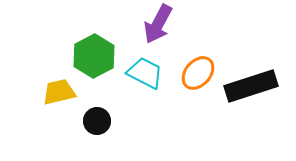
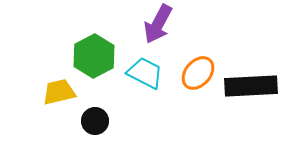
black rectangle: rotated 15 degrees clockwise
black circle: moved 2 px left
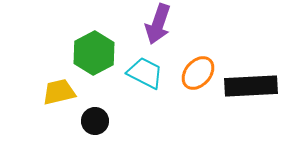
purple arrow: rotated 9 degrees counterclockwise
green hexagon: moved 3 px up
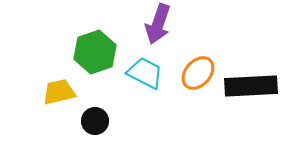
green hexagon: moved 1 px right, 1 px up; rotated 9 degrees clockwise
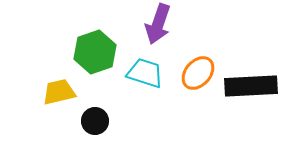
cyan trapezoid: rotated 9 degrees counterclockwise
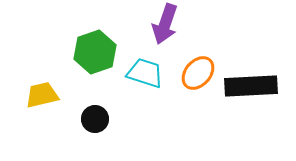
purple arrow: moved 7 px right
yellow trapezoid: moved 17 px left, 3 px down
black circle: moved 2 px up
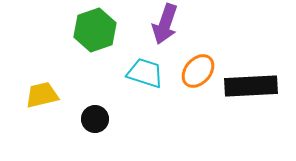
green hexagon: moved 22 px up
orange ellipse: moved 2 px up
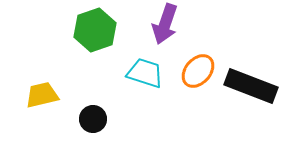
black rectangle: rotated 24 degrees clockwise
black circle: moved 2 px left
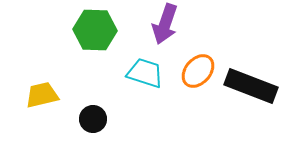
green hexagon: rotated 21 degrees clockwise
